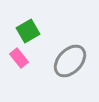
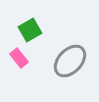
green square: moved 2 px right, 1 px up
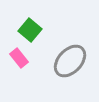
green square: rotated 20 degrees counterclockwise
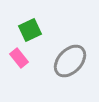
green square: rotated 25 degrees clockwise
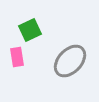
pink rectangle: moved 2 px left, 1 px up; rotated 30 degrees clockwise
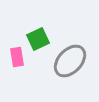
green square: moved 8 px right, 9 px down
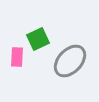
pink rectangle: rotated 12 degrees clockwise
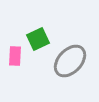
pink rectangle: moved 2 px left, 1 px up
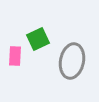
gray ellipse: moved 2 px right; rotated 32 degrees counterclockwise
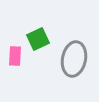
gray ellipse: moved 2 px right, 2 px up
